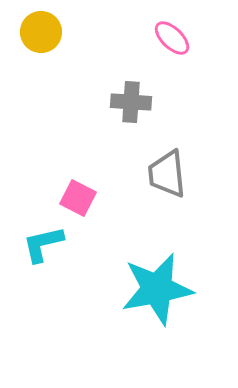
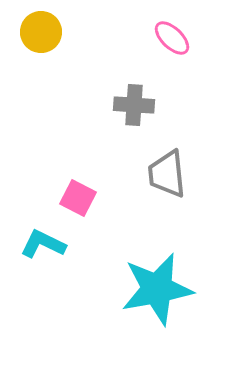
gray cross: moved 3 px right, 3 px down
cyan L-shape: rotated 39 degrees clockwise
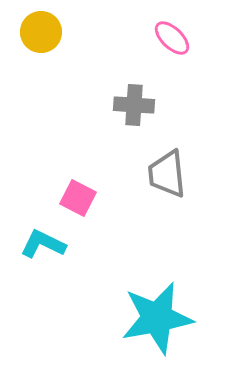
cyan star: moved 29 px down
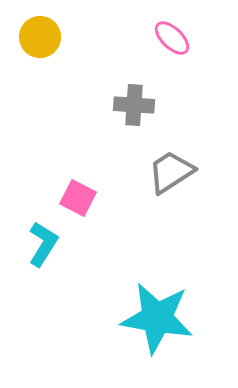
yellow circle: moved 1 px left, 5 px down
gray trapezoid: moved 4 px right, 2 px up; rotated 63 degrees clockwise
cyan L-shape: rotated 96 degrees clockwise
cyan star: rotated 20 degrees clockwise
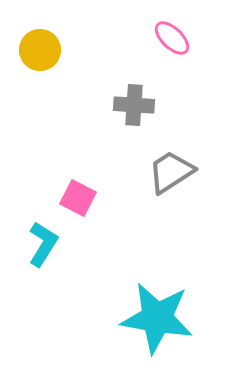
yellow circle: moved 13 px down
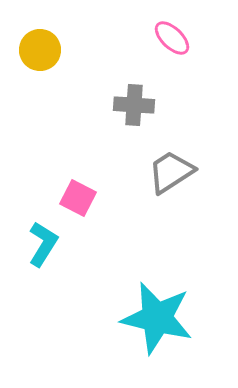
cyan star: rotated 4 degrees clockwise
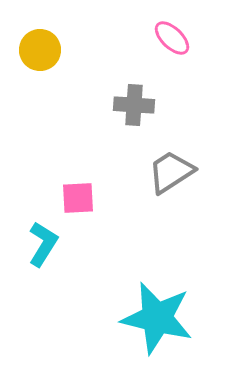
pink square: rotated 30 degrees counterclockwise
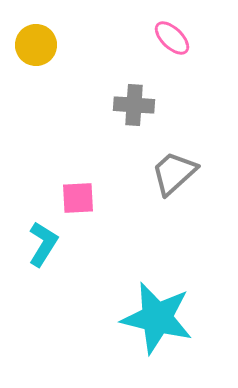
yellow circle: moved 4 px left, 5 px up
gray trapezoid: moved 3 px right, 1 px down; rotated 9 degrees counterclockwise
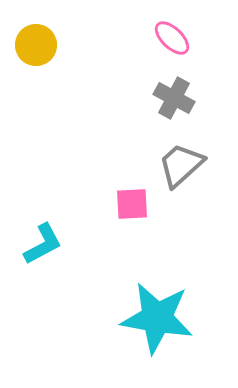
gray cross: moved 40 px right, 7 px up; rotated 24 degrees clockwise
gray trapezoid: moved 7 px right, 8 px up
pink square: moved 54 px right, 6 px down
cyan L-shape: rotated 30 degrees clockwise
cyan star: rotated 4 degrees counterclockwise
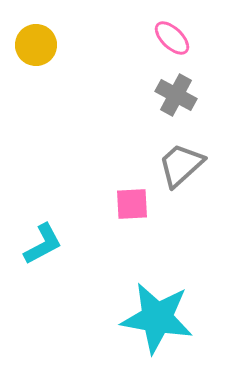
gray cross: moved 2 px right, 3 px up
